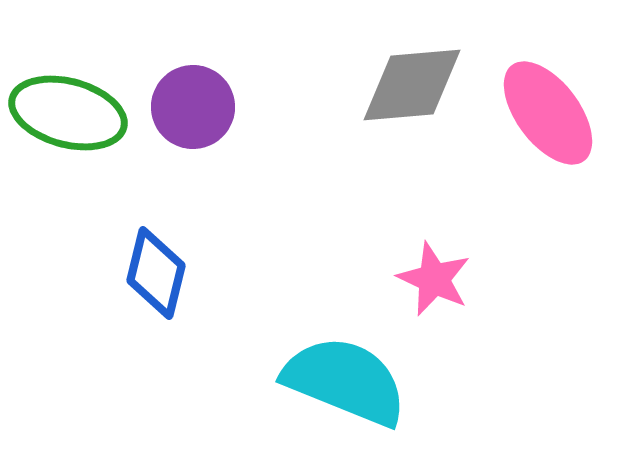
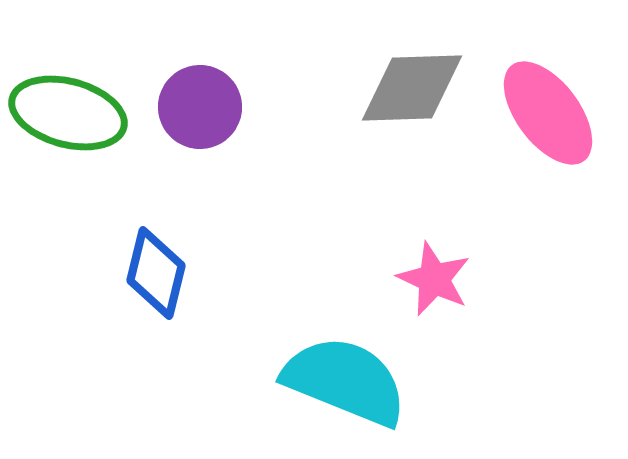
gray diamond: moved 3 px down; rotated 3 degrees clockwise
purple circle: moved 7 px right
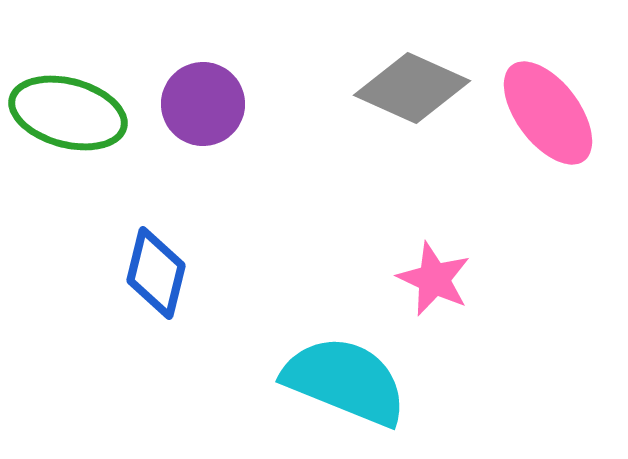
gray diamond: rotated 26 degrees clockwise
purple circle: moved 3 px right, 3 px up
